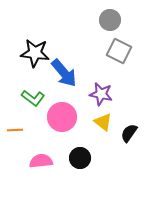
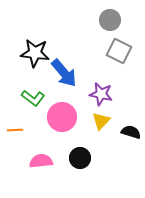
yellow triangle: moved 2 px left, 1 px up; rotated 36 degrees clockwise
black semicircle: moved 2 px right, 1 px up; rotated 72 degrees clockwise
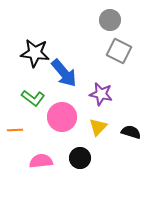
yellow triangle: moved 3 px left, 6 px down
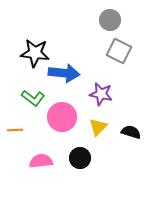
blue arrow: rotated 44 degrees counterclockwise
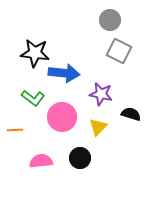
black semicircle: moved 18 px up
